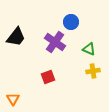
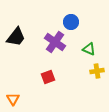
yellow cross: moved 4 px right
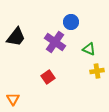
red square: rotated 16 degrees counterclockwise
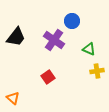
blue circle: moved 1 px right, 1 px up
purple cross: moved 1 px left, 2 px up
orange triangle: moved 1 px up; rotated 16 degrees counterclockwise
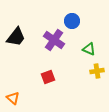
red square: rotated 16 degrees clockwise
